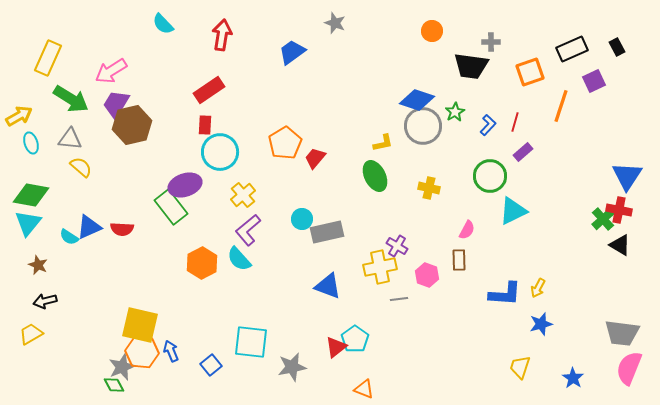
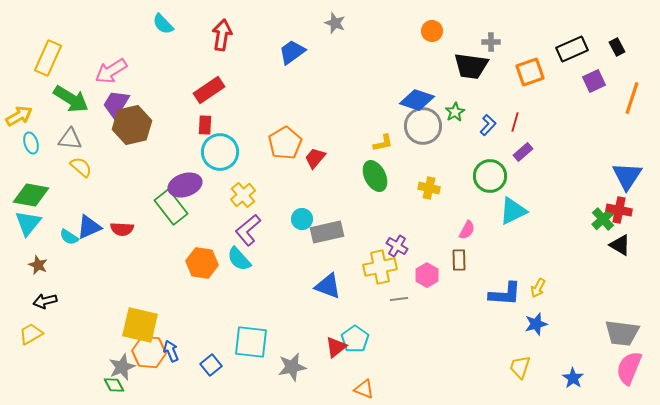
orange line at (561, 106): moved 71 px right, 8 px up
orange hexagon at (202, 263): rotated 24 degrees counterclockwise
pink hexagon at (427, 275): rotated 10 degrees clockwise
blue star at (541, 324): moved 5 px left
orange hexagon at (142, 352): moved 7 px right
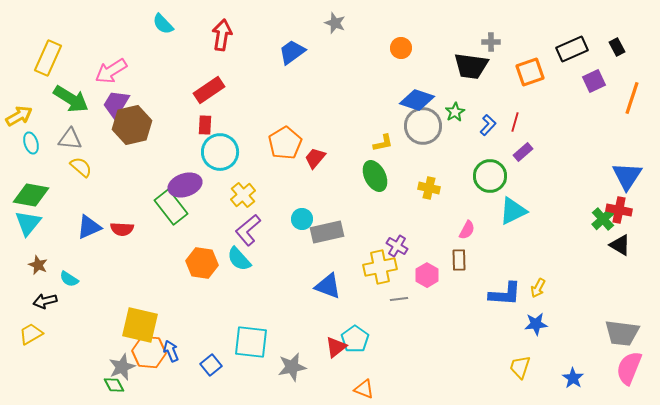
orange circle at (432, 31): moved 31 px left, 17 px down
cyan semicircle at (69, 237): moved 42 px down
blue star at (536, 324): rotated 10 degrees clockwise
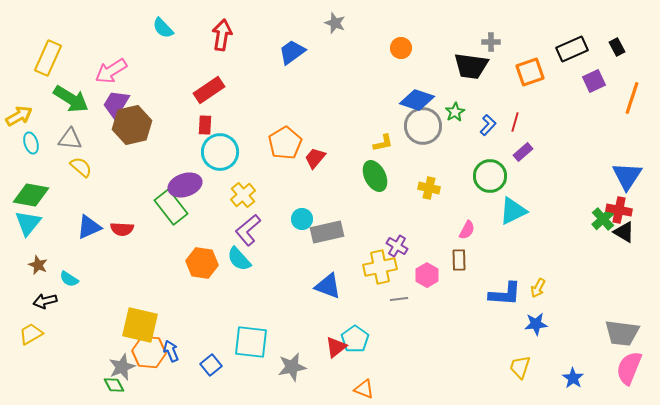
cyan semicircle at (163, 24): moved 4 px down
black triangle at (620, 245): moved 4 px right, 13 px up
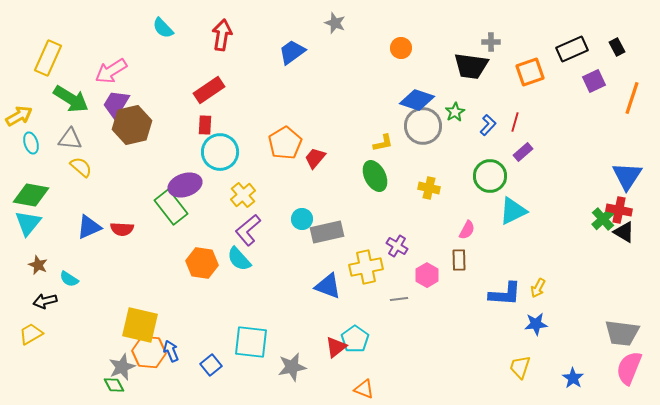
yellow cross at (380, 267): moved 14 px left
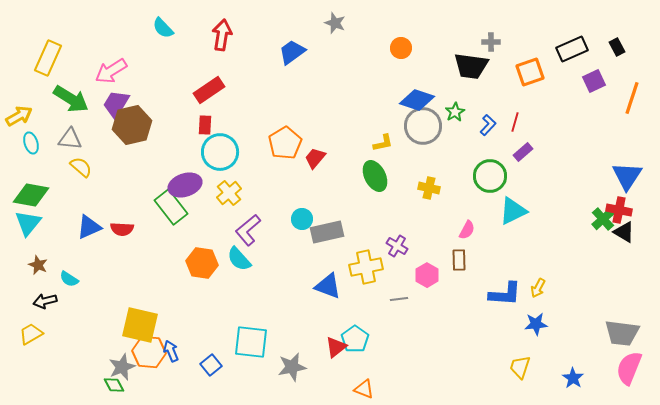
yellow cross at (243, 195): moved 14 px left, 2 px up
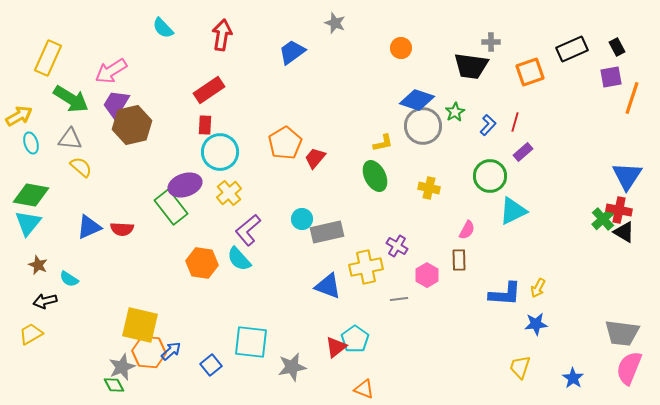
purple square at (594, 81): moved 17 px right, 4 px up; rotated 15 degrees clockwise
blue arrow at (171, 351): rotated 70 degrees clockwise
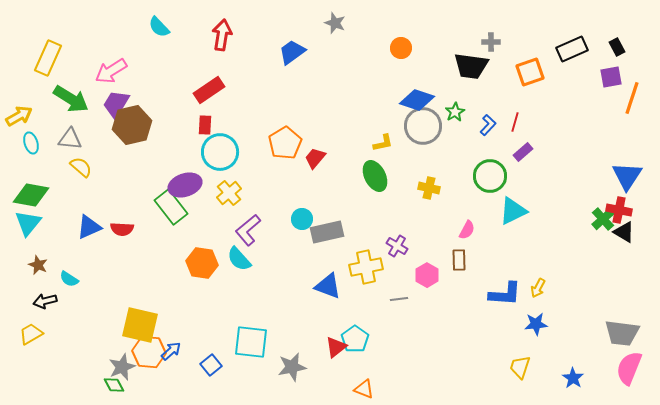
cyan semicircle at (163, 28): moved 4 px left, 1 px up
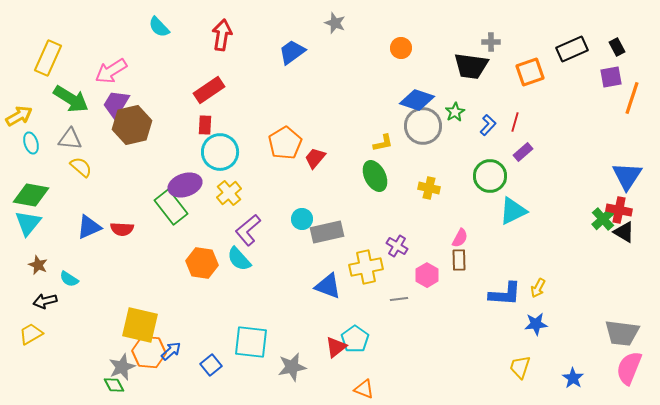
pink semicircle at (467, 230): moved 7 px left, 8 px down
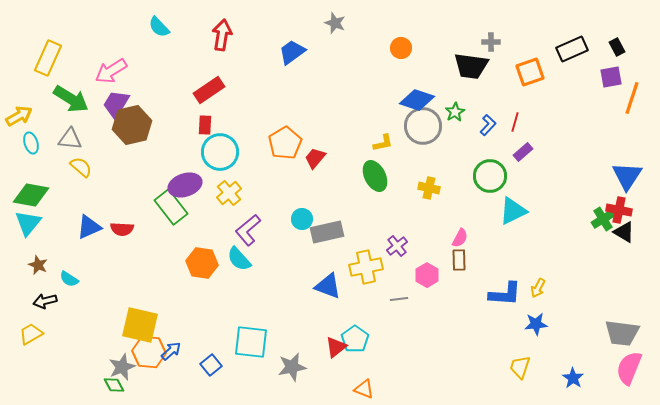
green cross at (603, 219): rotated 10 degrees clockwise
purple cross at (397, 246): rotated 20 degrees clockwise
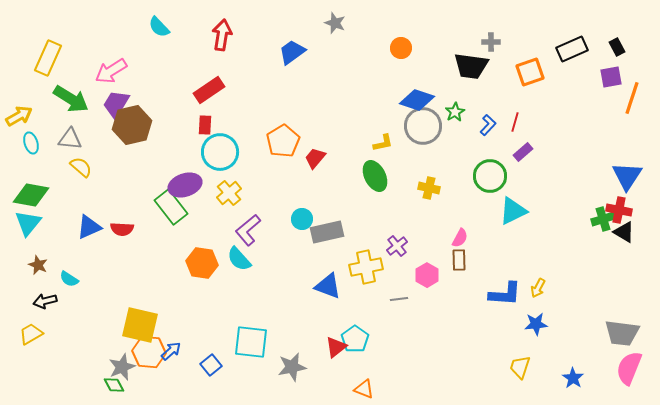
orange pentagon at (285, 143): moved 2 px left, 2 px up
green cross at (603, 219): rotated 15 degrees clockwise
